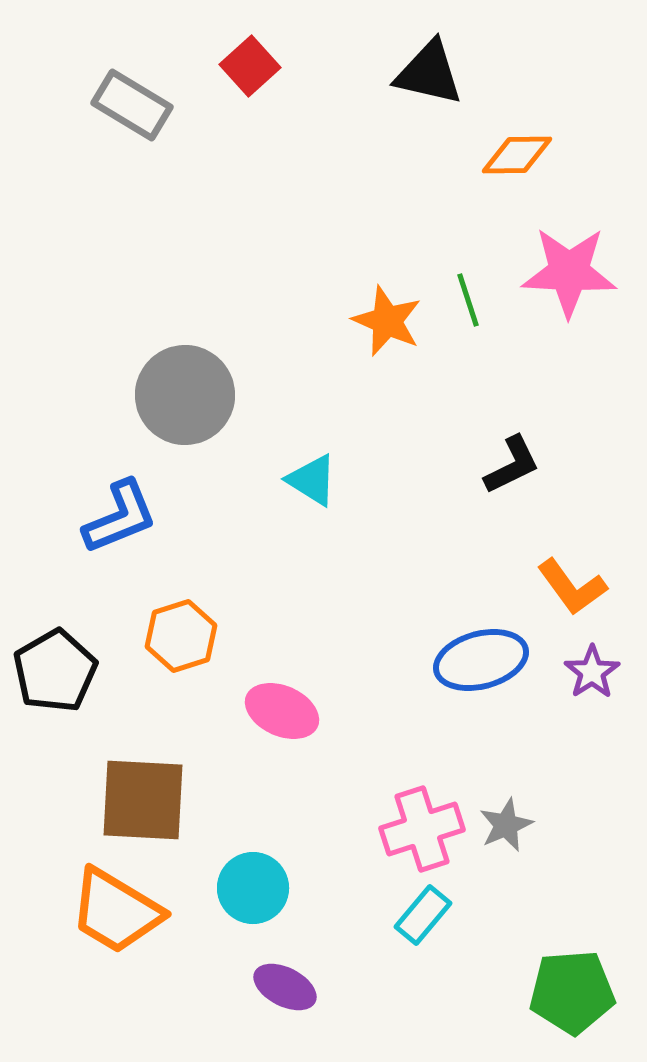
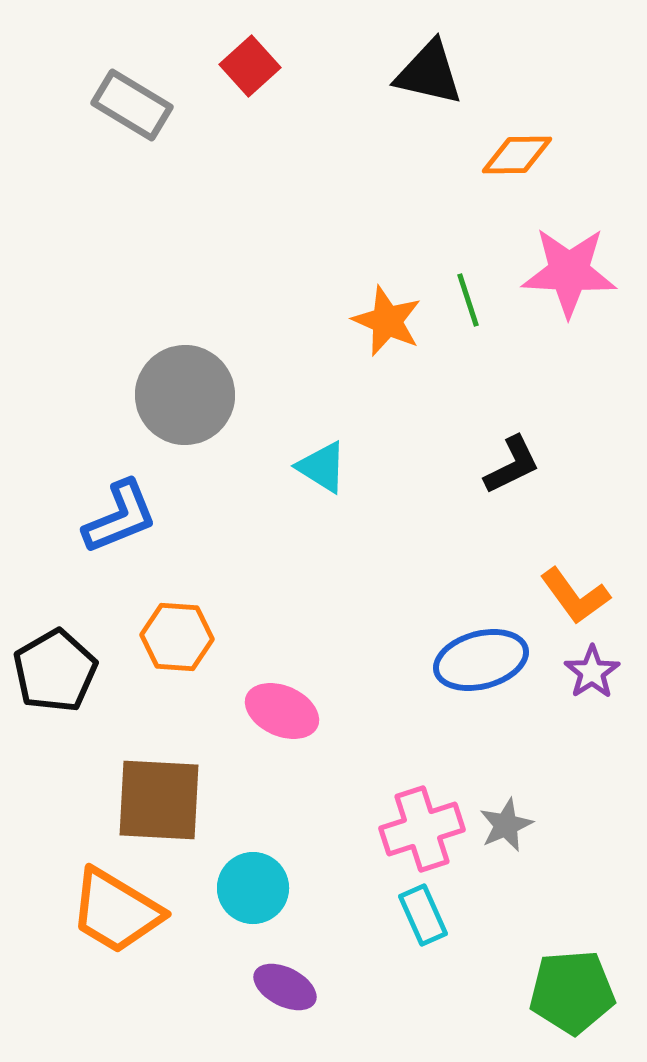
cyan triangle: moved 10 px right, 13 px up
orange L-shape: moved 3 px right, 9 px down
orange hexagon: moved 4 px left, 1 px down; rotated 22 degrees clockwise
brown square: moved 16 px right
cyan rectangle: rotated 64 degrees counterclockwise
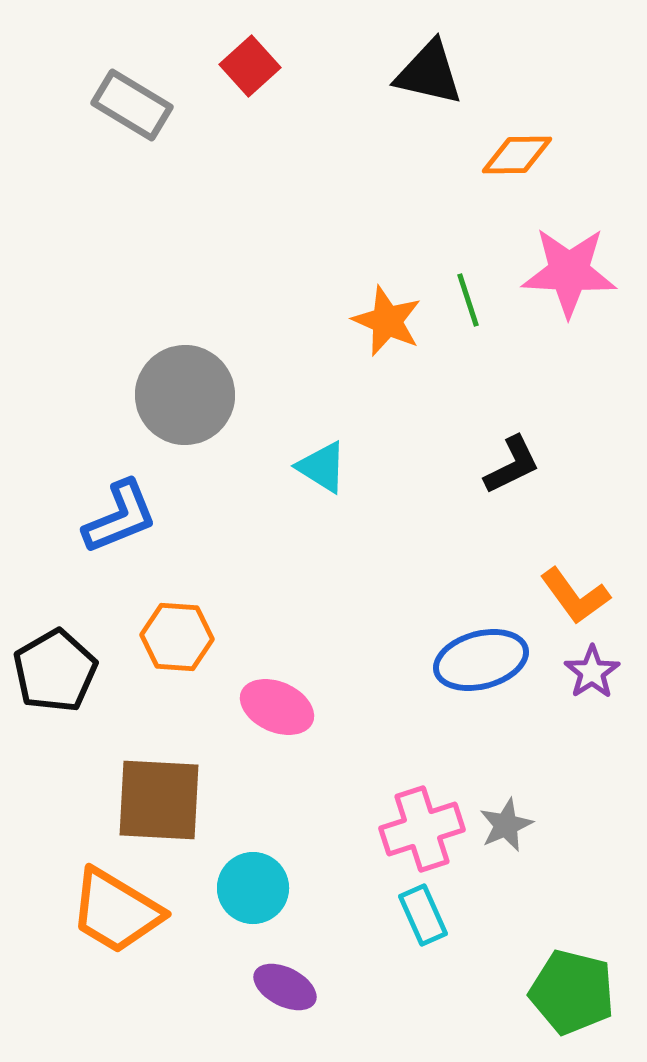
pink ellipse: moved 5 px left, 4 px up
green pentagon: rotated 18 degrees clockwise
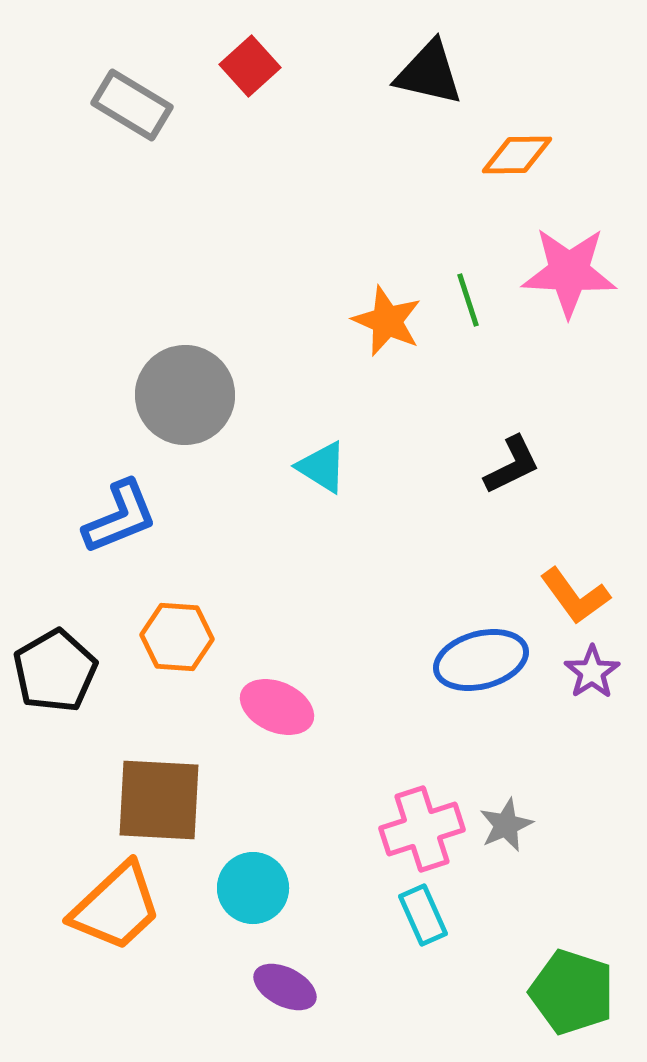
orange trapezoid: moved 4 px up; rotated 74 degrees counterclockwise
green pentagon: rotated 4 degrees clockwise
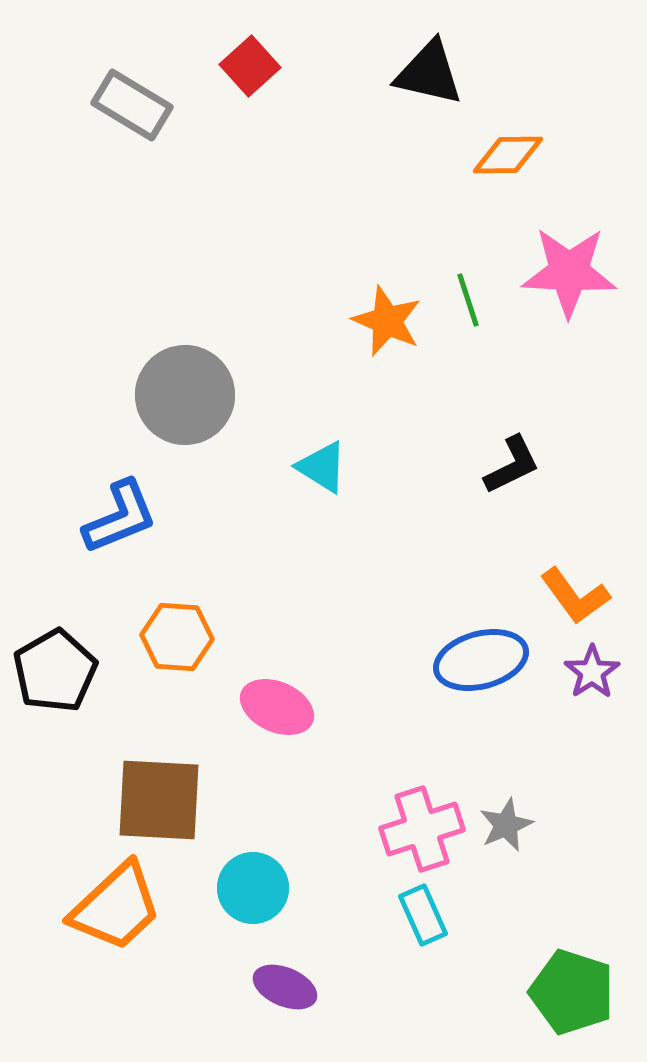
orange diamond: moved 9 px left
purple ellipse: rotated 4 degrees counterclockwise
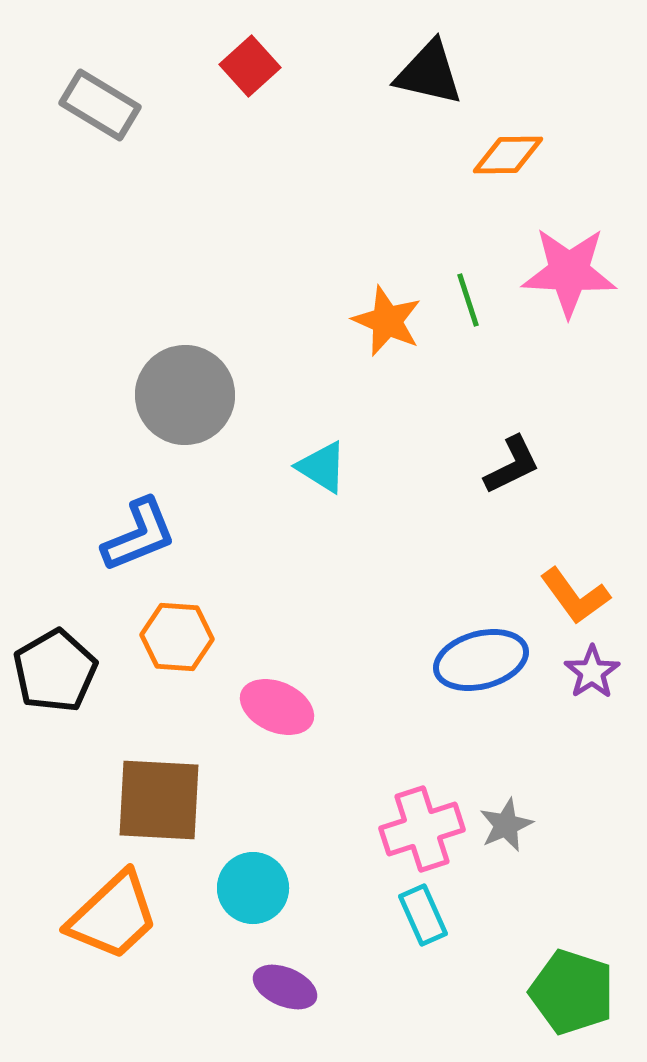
gray rectangle: moved 32 px left
blue L-shape: moved 19 px right, 18 px down
orange trapezoid: moved 3 px left, 9 px down
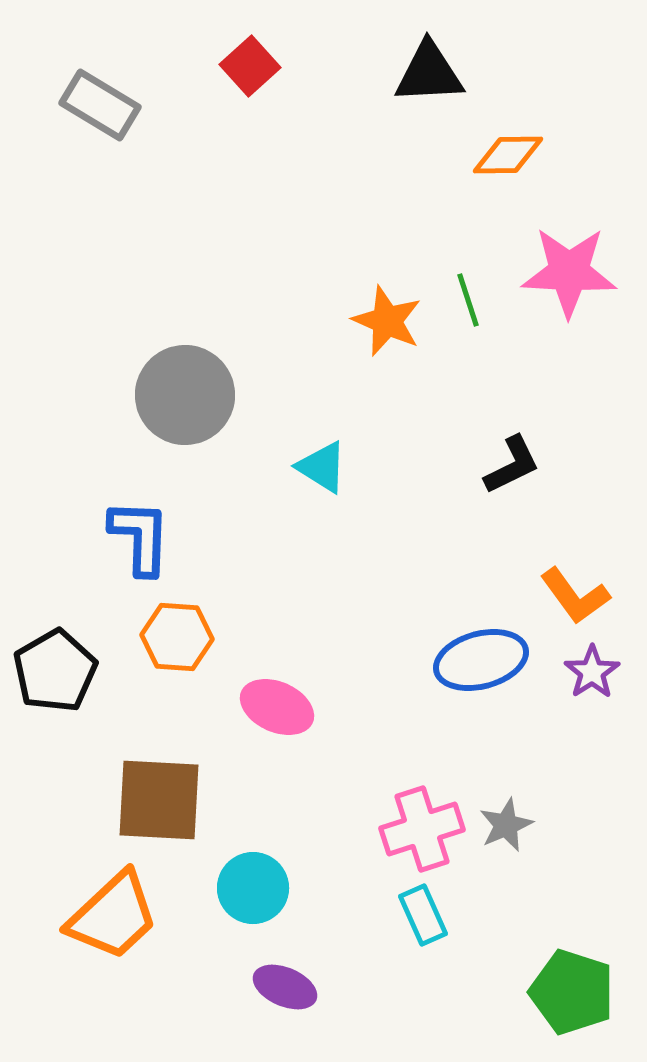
black triangle: rotated 16 degrees counterclockwise
blue L-shape: moved 1 px right, 2 px down; rotated 66 degrees counterclockwise
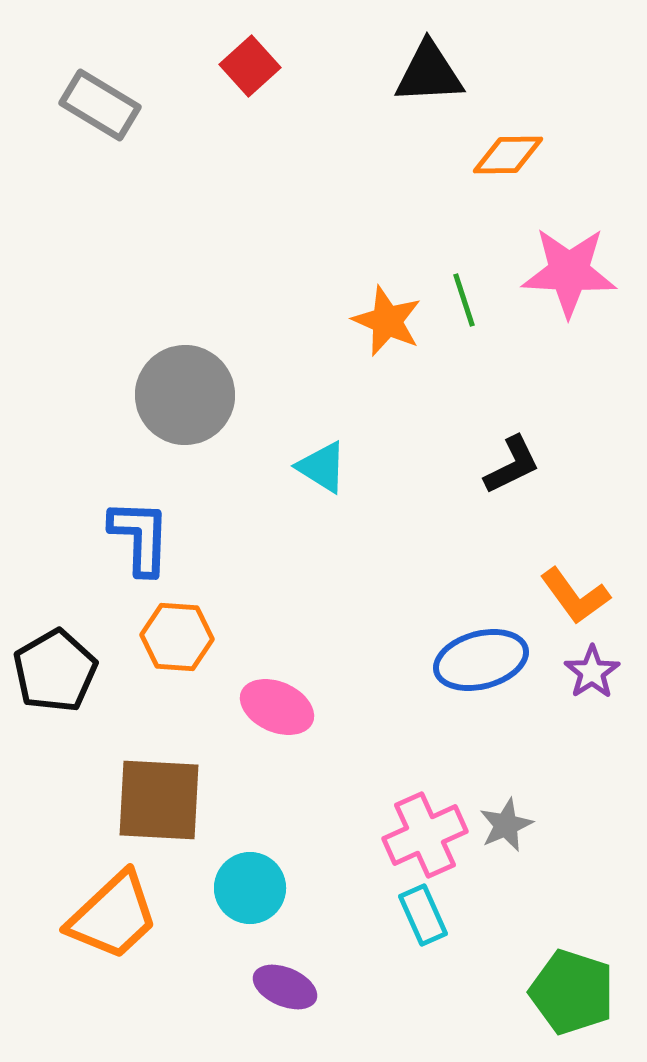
green line: moved 4 px left
pink cross: moved 3 px right, 6 px down; rotated 6 degrees counterclockwise
cyan circle: moved 3 px left
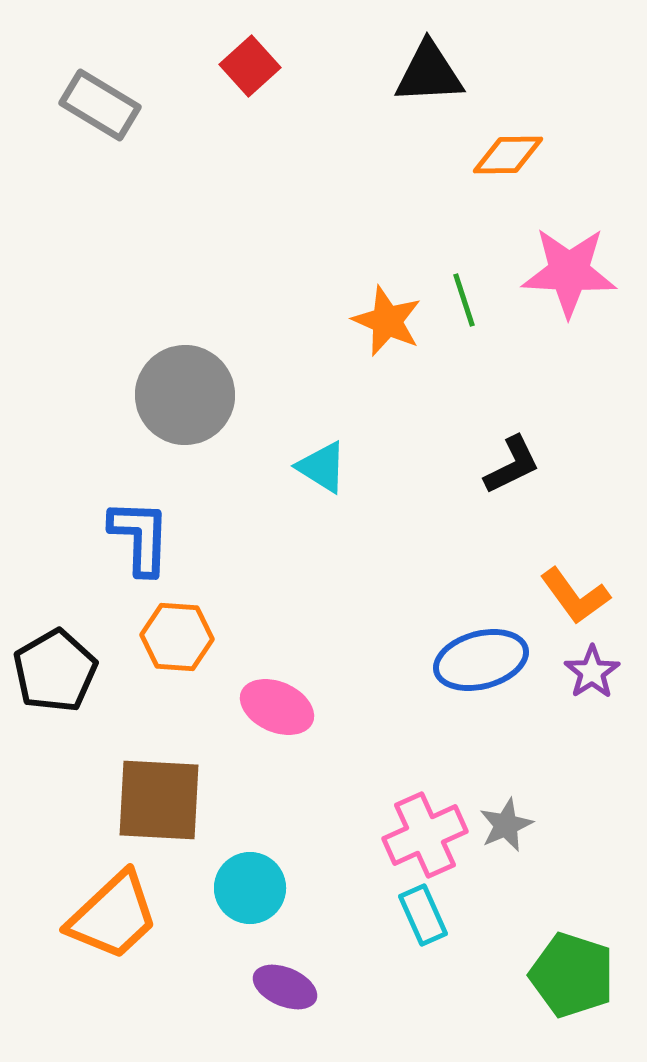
green pentagon: moved 17 px up
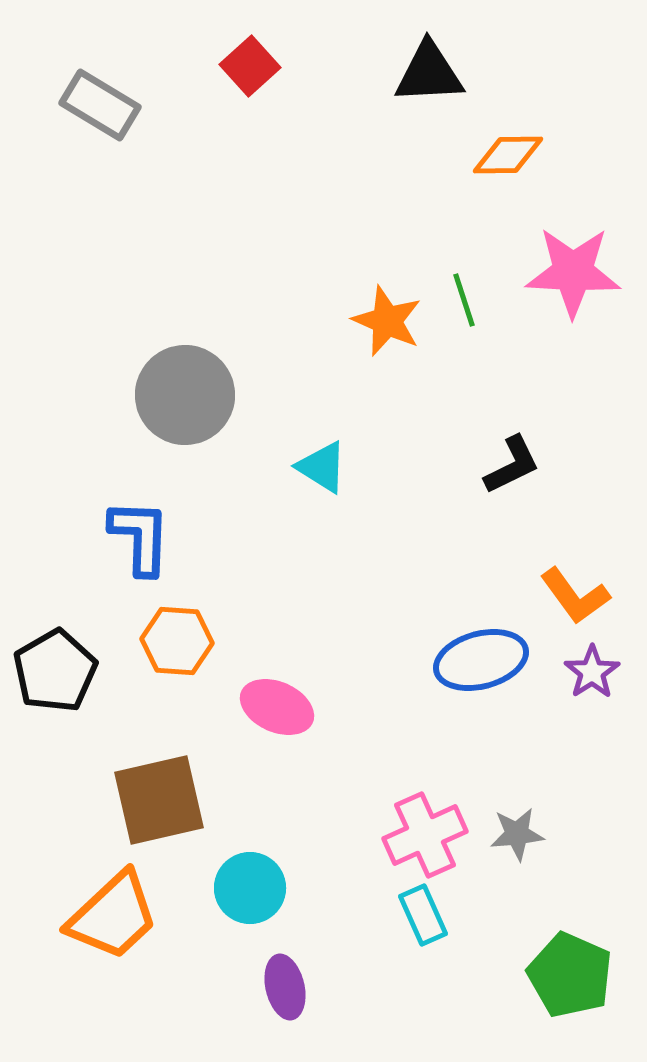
pink star: moved 4 px right
orange hexagon: moved 4 px down
brown square: rotated 16 degrees counterclockwise
gray star: moved 11 px right, 9 px down; rotated 18 degrees clockwise
green pentagon: moved 2 px left; rotated 6 degrees clockwise
purple ellipse: rotated 54 degrees clockwise
